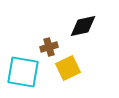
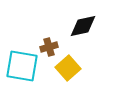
yellow square: rotated 15 degrees counterclockwise
cyan square: moved 1 px left, 6 px up
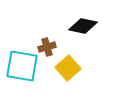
black diamond: rotated 24 degrees clockwise
brown cross: moved 2 px left
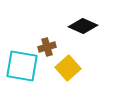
black diamond: rotated 12 degrees clockwise
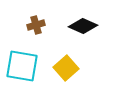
brown cross: moved 11 px left, 22 px up
yellow square: moved 2 px left
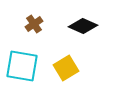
brown cross: moved 2 px left, 1 px up; rotated 18 degrees counterclockwise
yellow square: rotated 10 degrees clockwise
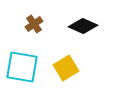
cyan square: moved 1 px down
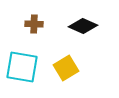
brown cross: rotated 36 degrees clockwise
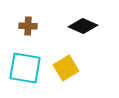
brown cross: moved 6 px left, 2 px down
cyan square: moved 3 px right, 1 px down
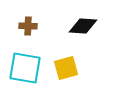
black diamond: rotated 20 degrees counterclockwise
yellow square: rotated 15 degrees clockwise
